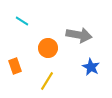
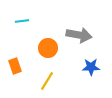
cyan line: rotated 40 degrees counterclockwise
blue star: rotated 30 degrees counterclockwise
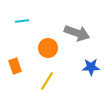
gray arrow: moved 2 px left, 2 px up; rotated 10 degrees clockwise
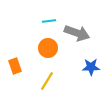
cyan line: moved 27 px right
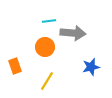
gray arrow: moved 4 px left; rotated 15 degrees counterclockwise
orange circle: moved 3 px left, 1 px up
blue star: rotated 12 degrees counterclockwise
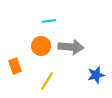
gray arrow: moved 2 px left, 14 px down
orange circle: moved 4 px left, 1 px up
blue star: moved 5 px right, 8 px down
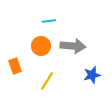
gray arrow: moved 2 px right, 1 px up
blue star: moved 4 px left
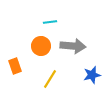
cyan line: moved 1 px right, 1 px down
yellow line: moved 3 px right, 2 px up
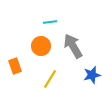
gray arrow: rotated 125 degrees counterclockwise
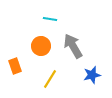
cyan line: moved 3 px up; rotated 16 degrees clockwise
